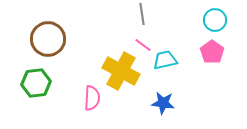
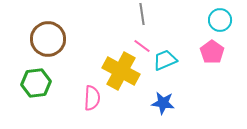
cyan circle: moved 5 px right
pink line: moved 1 px left, 1 px down
cyan trapezoid: rotated 10 degrees counterclockwise
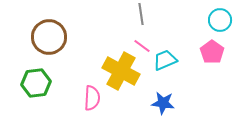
gray line: moved 1 px left
brown circle: moved 1 px right, 2 px up
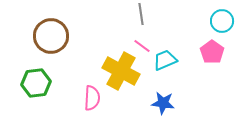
cyan circle: moved 2 px right, 1 px down
brown circle: moved 2 px right, 1 px up
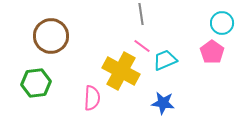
cyan circle: moved 2 px down
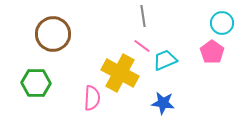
gray line: moved 2 px right, 2 px down
brown circle: moved 2 px right, 2 px up
yellow cross: moved 1 px left, 2 px down
green hexagon: rotated 8 degrees clockwise
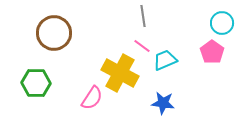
brown circle: moved 1 px right, 1 px up
pink semicircle: rotated 30 degrees clockwise
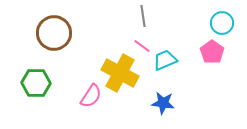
pink semicircle: moved 1 px left, 2 px up
